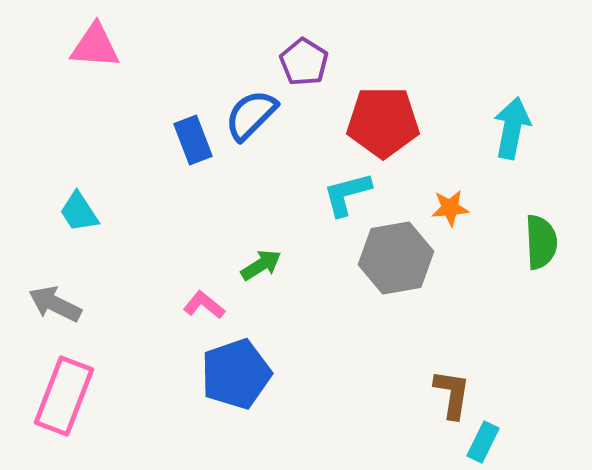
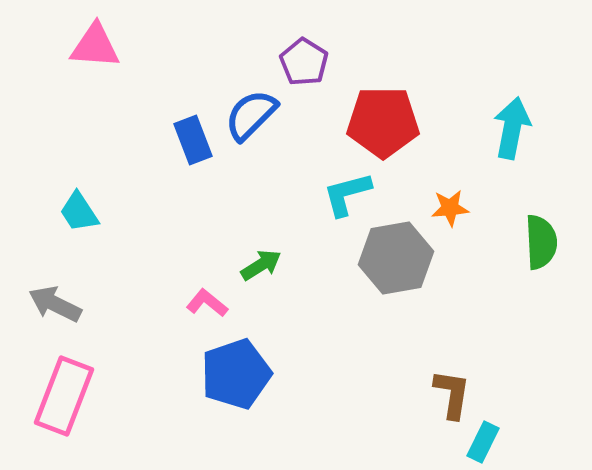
pink L-shape: moved 3 px right, 2 px up
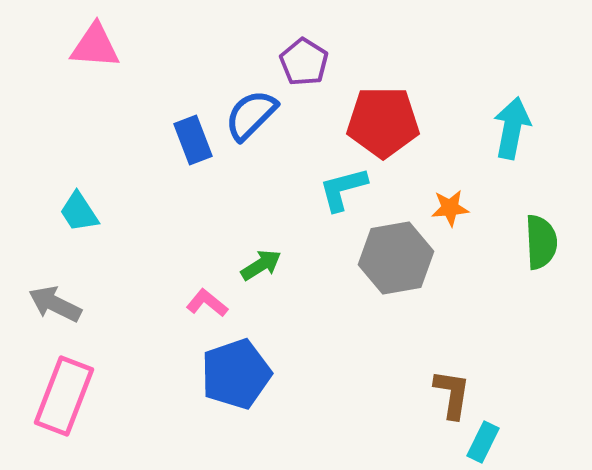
cyan L-shape: moved 4 px left, 5 px up
